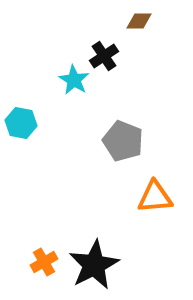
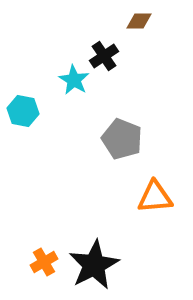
cyan hexagon: moved 2 px right, 12 px up
gray pentagon: moved 1 px left, 2 px up
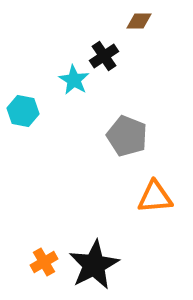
gray pentagon: moved 5 px right, 3 px up
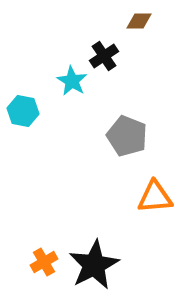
cyan star: moved 2 px left, 1 px down
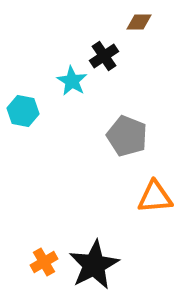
brown diamond: moved 1 px down
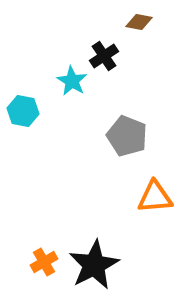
brown diamond: rotated 12 degrees clockwise
